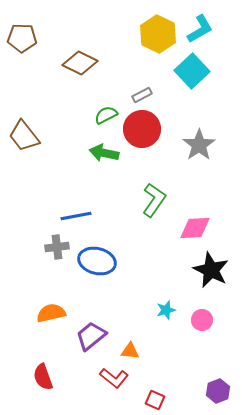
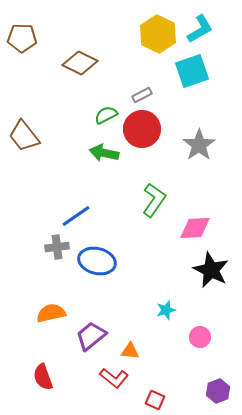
cyan square: rotated 24 degrees clockwise
blue line: rotated 24 degrees counterclockwise
pink circle: moved 2 px left, 17 px down
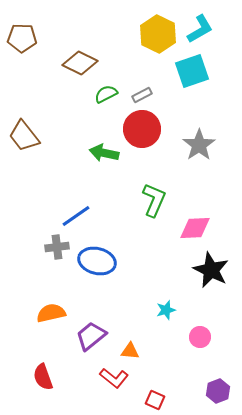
green semicircle: moved 21 px up
green L-shape: rotated 12 degrees counterclockwise
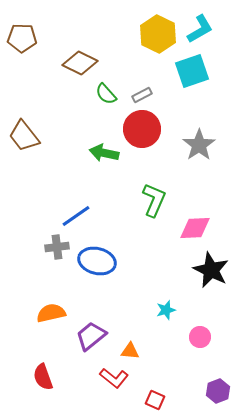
green semicircle: rotated 105 degrees counterclockwise
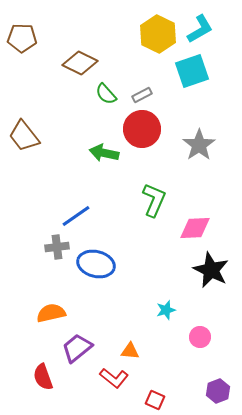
blue ellipse: moved 1 px left, 3 px down
purple trapezoid: moved 14 px left, 12 px down
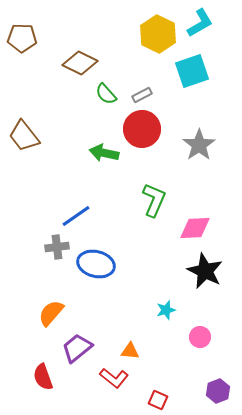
cyan L-shape: moved 6 px up
black star: moved 6 px left, 1 px down
orange semicircle: rotated 36 degrees counterclockwise
red square: moved 3 px right
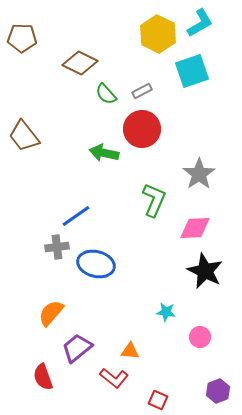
gray rectangle: moved 4 px up
gray star: moved 29 px down
cyan star: moved 2 px down; rotated 24 degrees clockwise
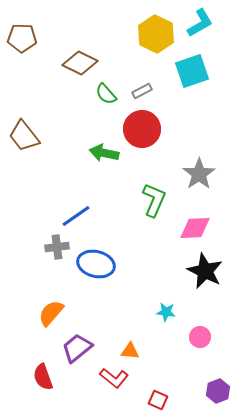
yellow hexagon: moved 2 px left
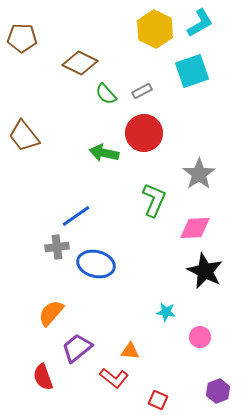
yellow hexagon: moved 1 px left, 5 px up
red circle: moved 2 px right, 4 px down
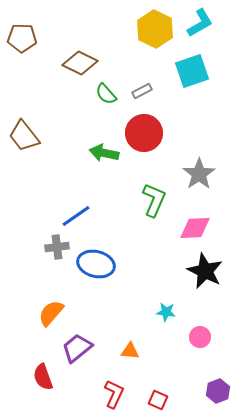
red L-shape: moved 16 px down; rotated 104 degrees counterclockwise
